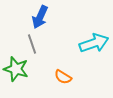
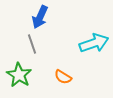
green star: moved 3 px right, 6 px down; rotated 15 degrees clockwise
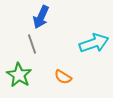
blue arrow: moved 1 px right
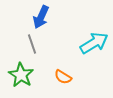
cyan arrow: rotated 12 degrees counterclockwise
green star: moved 2 px right
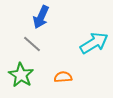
gray line: rotated 30 degrees counterclockwise
orange semicircle: rotated 144 degrees clockwise
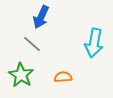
cyan arrow: rotated 132 degrees clockwise
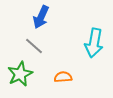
gray line: moved 2 px right, 2 px down
green star: moved 1 px left, 1 px up; rotated 15 degrees clockwise
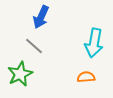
orange semicircle: moved 23 px right
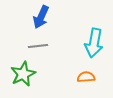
gray line: moved 4 px right; rotated 48 degrees counterclockwise
green star: moved 3 px right
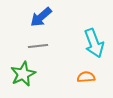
blue arrow: rotated 25 degrees clockwise
cyan arrow: rotated 32 degrees counterclockwise
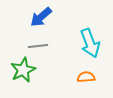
cyan arrow: moved 4 px left
green star: moved 4 px up
